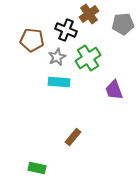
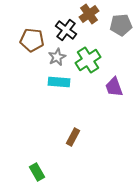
gray pentagon: moved 2 px left, 1 px down
black cross: rotated 15 degrees clockwise
green cross: moved 2 px down
purple trapezoid: moved 3 px up
brown rectangle: rotated 12 degrees counterclockwise
green rectangle: moved 4 px down; rotated 48 degrees clockwise
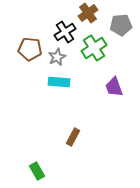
brown cross: moved 1 px left, 1 px up
black cross: moved 1 px left, 2 px down; rotated 20 degrees clockwise
brown pentagon: moved 2 px left, 9 px down
green cross: moved 6 px right, 12 px up
green rectangle: moved 1 px up
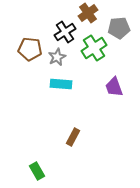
gray pentagon: moved 2 px left, 3 px down
cyan rectangle: moved 2 px right, 2 px down
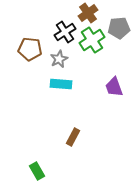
green cross: moved 2 px left, 8 px up
gray star: moved 2 px right, 2 px down
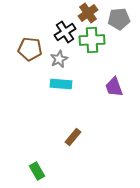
gray pentagon: moved 9 px up
green cross: rotated 30 degrees clockwise
brown rectangle: rotated 12 degrees clockwise
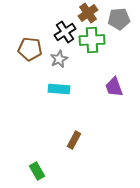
cyan rectangle: moved 2 px left, 5 px down
brown rectangle: moved 1 px right, 3 px down; rotated 12 degrees counterclockwise
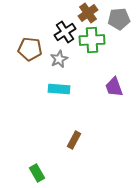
green rectangle: moved 2 px down
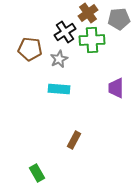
purple trapezoid: moved 2 px right, 1 px down; rotated 20 degrees clockwise
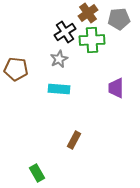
brown pentagon: moved 14 px left, 20 px down
